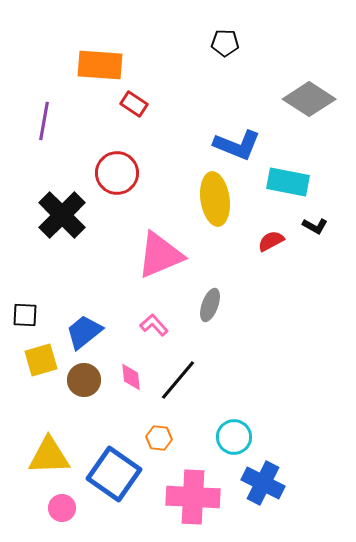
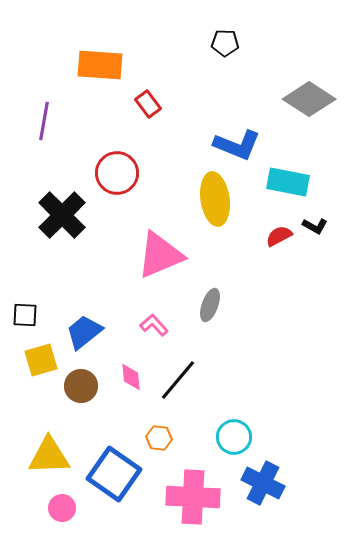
red rectangle: moved 14 px right; rotated 20 degrees clockwise
red semicircle: moved 8 px right, 5 px up
brown circle: moved 3 px left, 6 px down
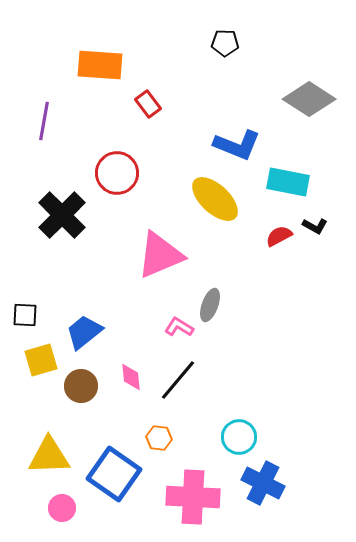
yellow ellipse: rotated 39 degrees counterclockwise
pink L-shape: moved 25 px right, 2 px down; rotated 16 degrees counterclockwise
cyan circle: moved 5 px right
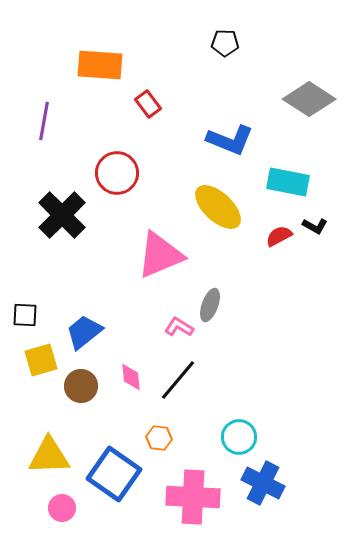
blue L-shape: moved 7 px left, 5 px up
yellow ellipse: moved 3 px right, 8 px down
